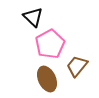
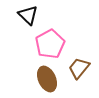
black triangle: moved 5 px left, 2 px up
brown trapezoid: moved 2 px right, 2 px down
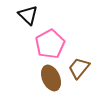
brown ellipse: moved 4 px right, 1 px up
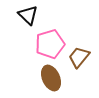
pink pentagon: rotated 12 degrees clockwise
brown trapezoid: moved 11 px up
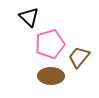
black triangle: moved 1 px right, 2 px down
brown ellipse: moved 2 px up; rotated 65 degrees counterclockwise
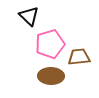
black triangle: moved 1 px up
brown trapezoid: rotated 45 degrees clockwise
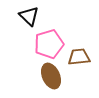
pink pentagon: moved 1 px left
brown ellipse: rotated 65 degrees clockwise
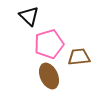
brown ellipse: moved 2 px left
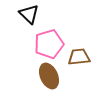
black triangle: moved 2 px up
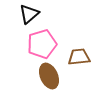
black triangle: rotated 35 degrees clockwise
pink pentagon: moved 7 px left
